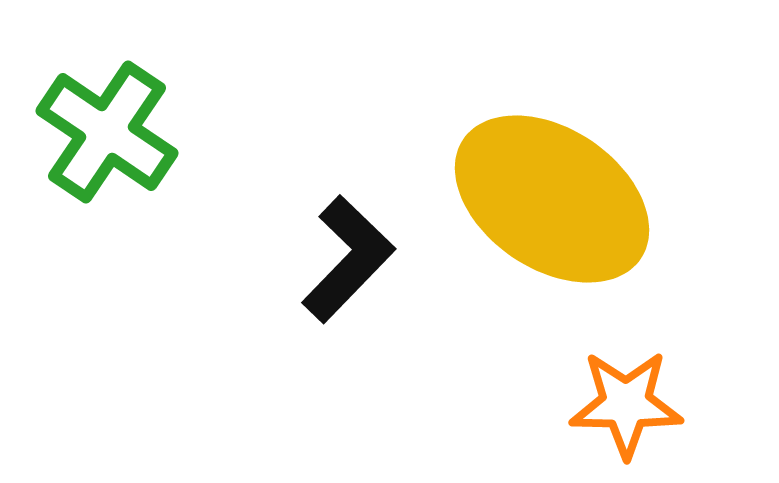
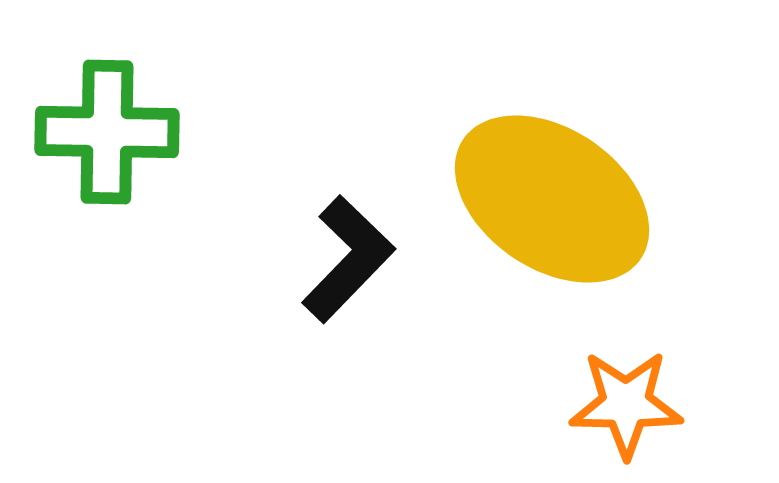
green cross: rotated 33 degrees counterclockwise
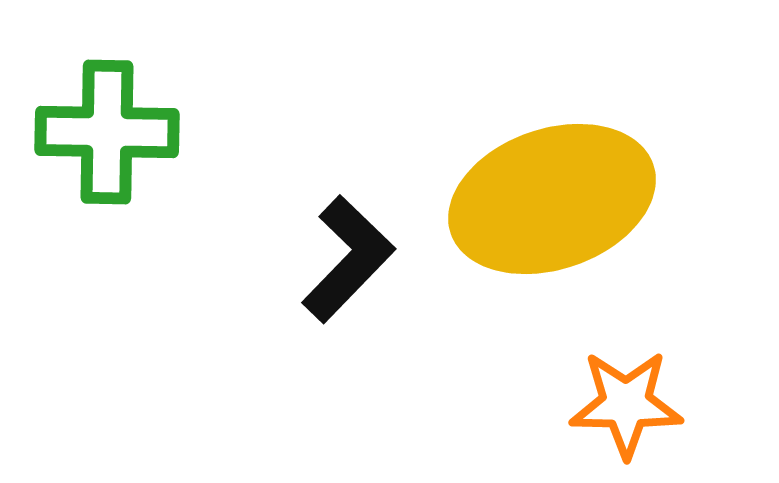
yellow ellipse: rotated 53 degrees counterclockwise
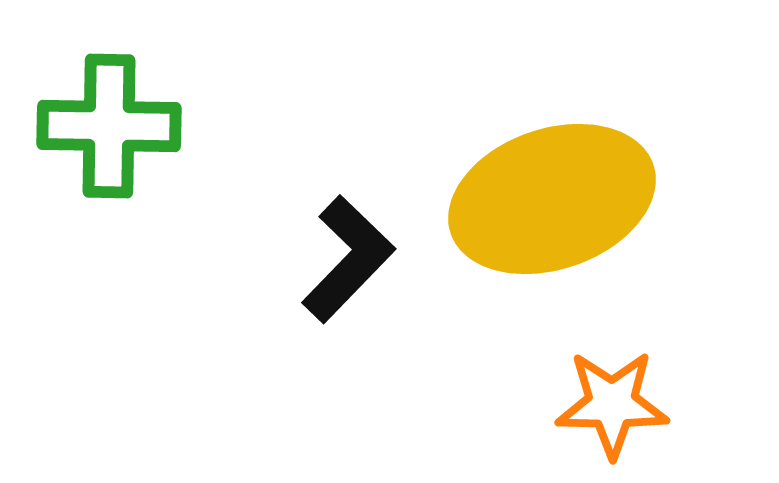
green cross: moved 2 px right, 6 px up
orange star: moved 14 px left
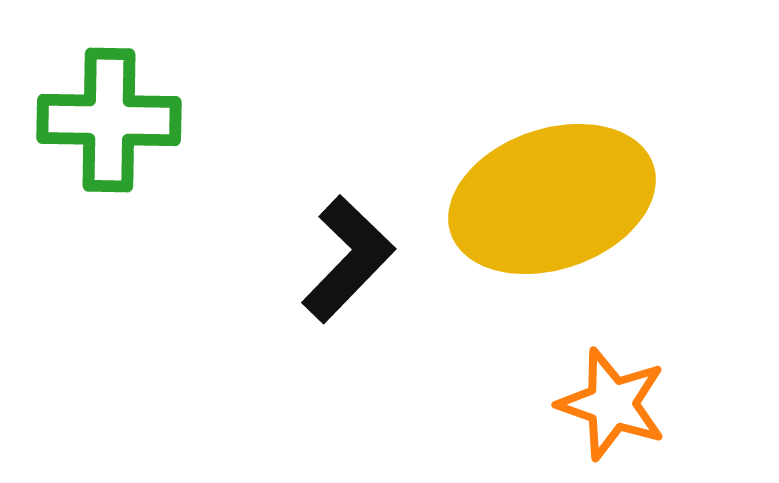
green cross: moved 6 px up
orange star: rotated 18 degrees clockwise
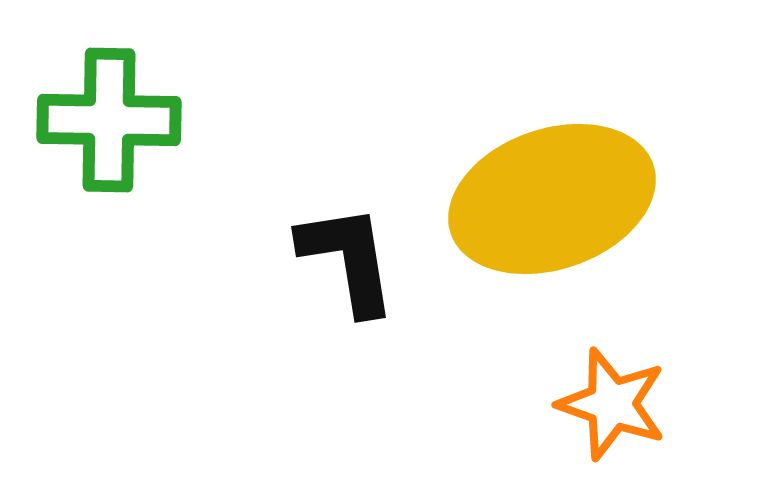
black L-shape: rotated 53 degrees counterclockwise
